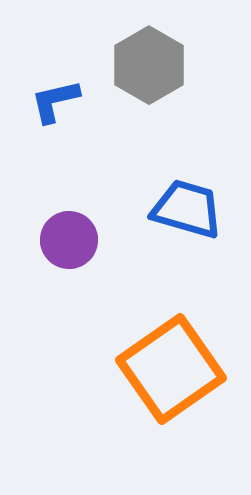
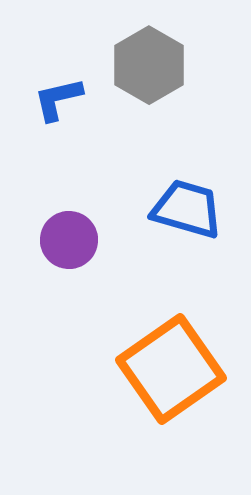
blue L-shape: moved 3 px right, 2 px up
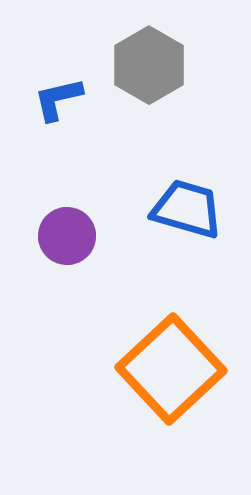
purple circle: moved 2 px left, 4 px up
orange square: rotated 8 degrees counterclockwise
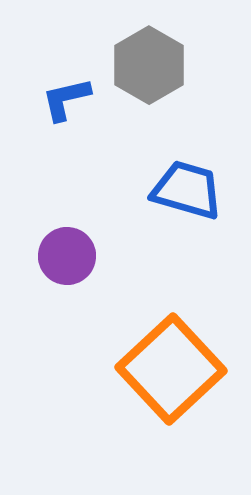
blue L-shape: moved 8 px right
blue trapezoid: moved 19 px up
purple circle: moved 20 px down
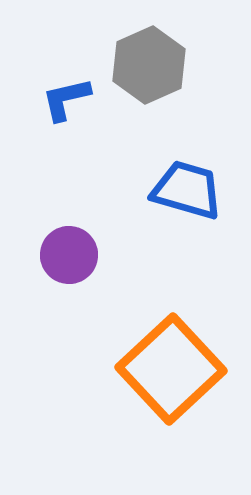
gray hexagon: rotated 6 degrees clockwise
purple circle: moved 2 px right, 1 px up
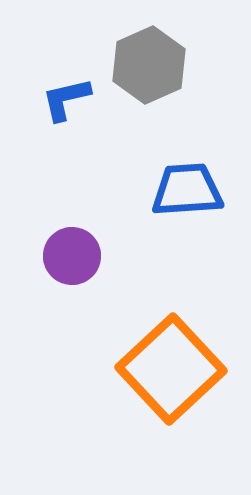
blue trapezoid: rotated 20 degrees counterclockwise
purple circle: moved 3 px right, 1 px down
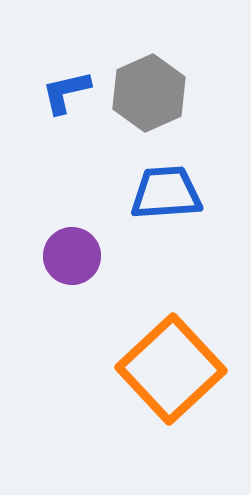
gray hexagon: moved 28 px down
blue L-shape: moved 7 px up
blue trapezoid: moved 21 px left, 3 px down
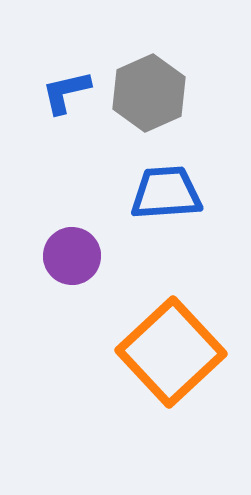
orange square: moved 17 px up
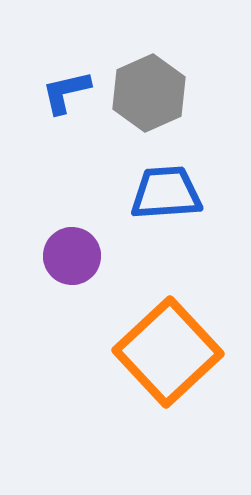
orange square: moved 3 px left
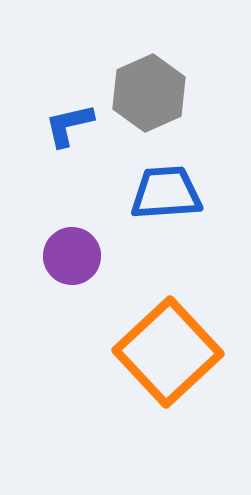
blue L-shape: moved 3 px right, 33 px down
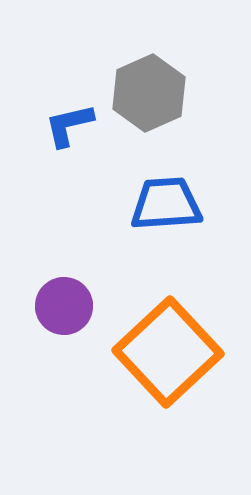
blue trapezoid: moved 11 px down
purple circle: moved 8 px left, 50 px down
